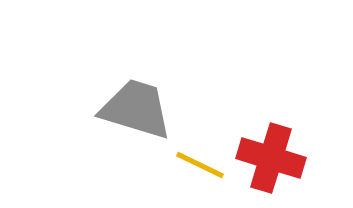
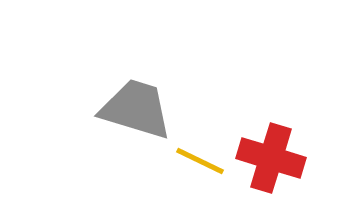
yellow line: moved 4 px up
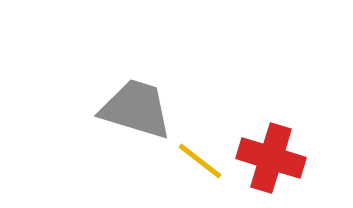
yellow line: rotated 12 degrees clockwise
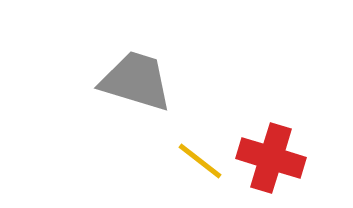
gray trapezoid: moved 28 px up
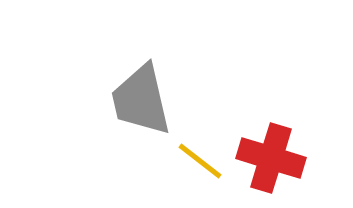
gray trapezoid: moved 5 px right, 19 px down; rotated 120 degrees counterclockwise
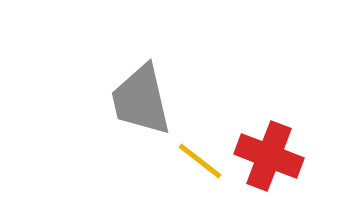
red cross: moved 2 px left, 2 px up; rotated 4 degrees clockwise
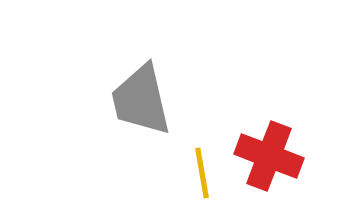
yellow line: moved 2 px right, 12 px down; rotated 42 degrees clockwise
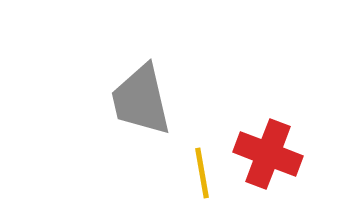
red cross: moved 1 px left, 2 px up
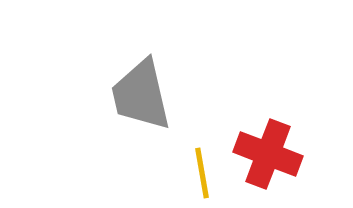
gray trapezoid: moved 5 px up
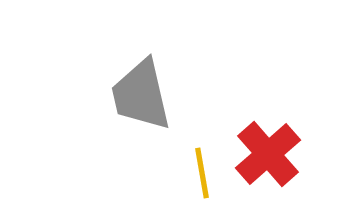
red cross: rotated 28 degrees clockwise
